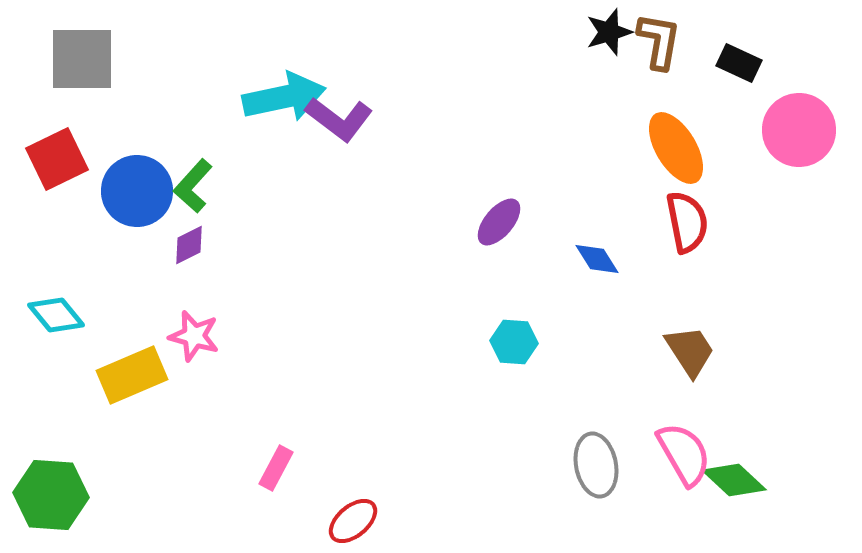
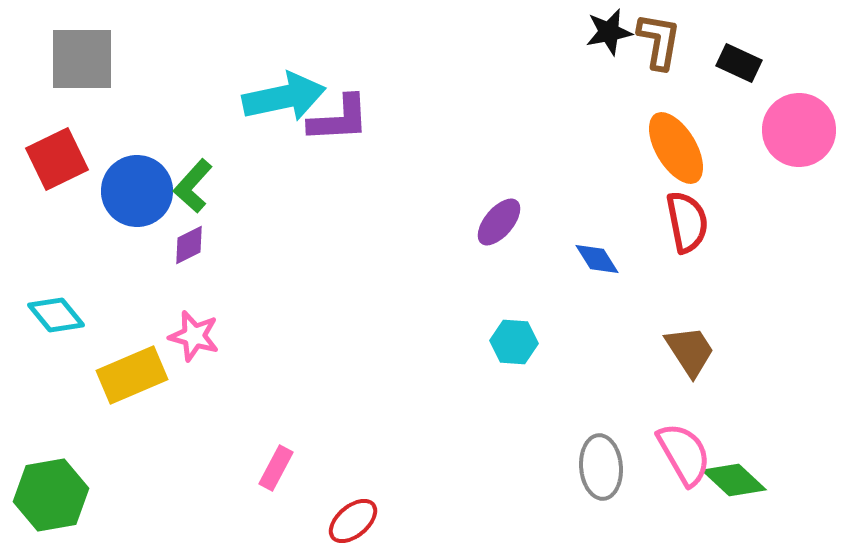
black star: rotated 6 degrees clockwise
purple L-shape: rotated 40 degrees counterclockwise
gray ellipse: moved 5 px right, 2 px down; rotated 6 degrees clockwise
green hexagon: rotated 14 degrees counterclockwise
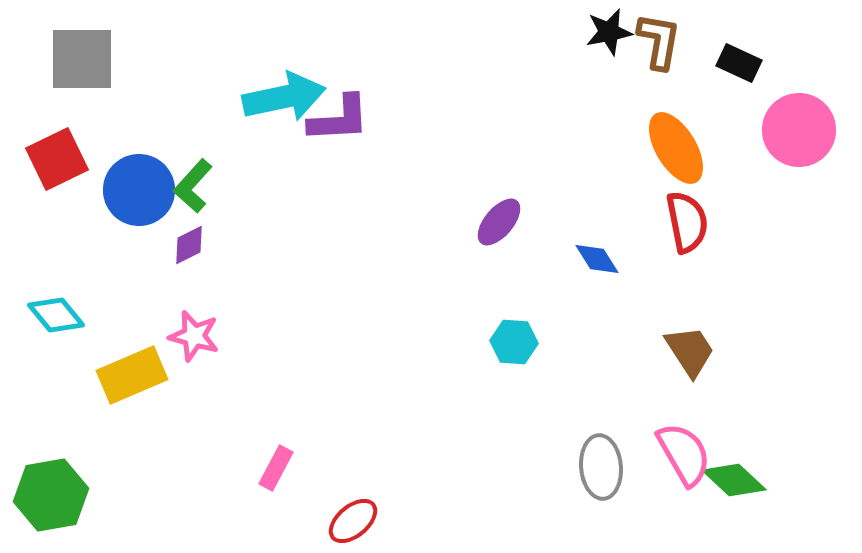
blue circle: moved 2 px right, 1 px up
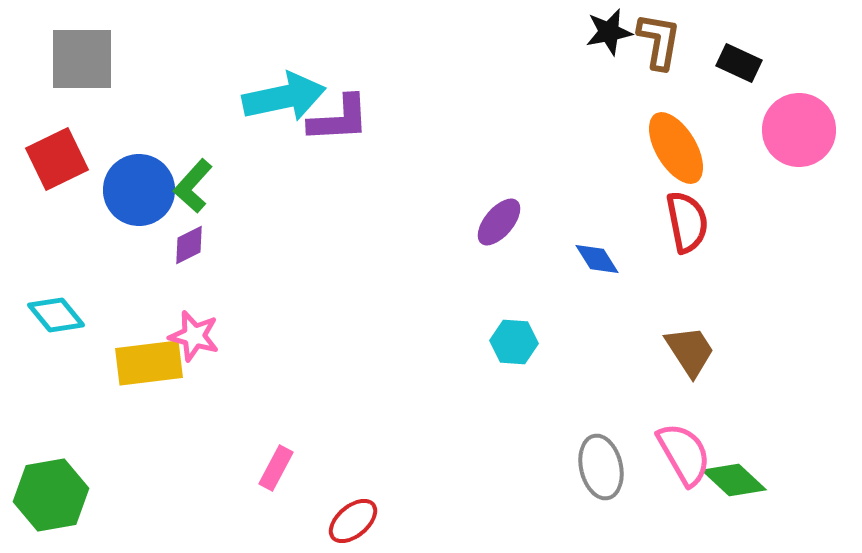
yellow rectangle: moved 17 px right, 12 px up; rotated 16 degrees clockwise
gray ellipse: rotated 8 degrees counterclockwise
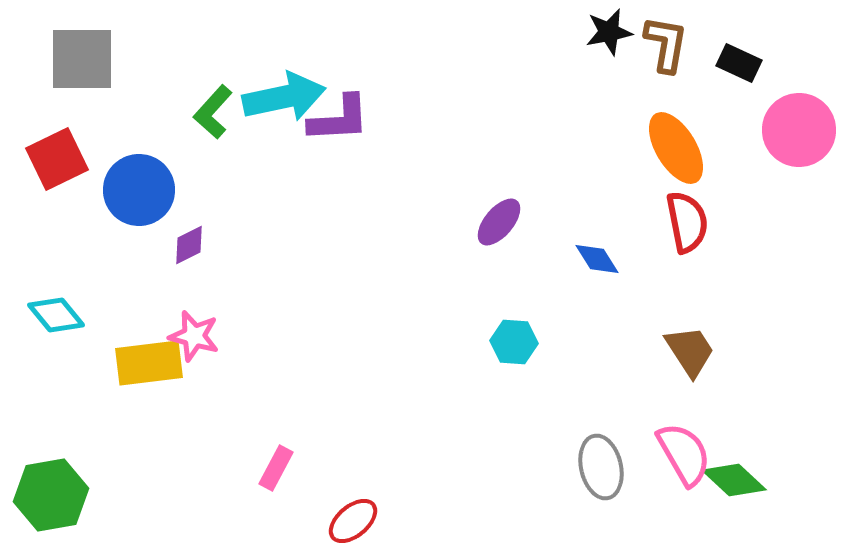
brown L-shape: moved 7 px right, 3 px down
green L-shape: moved 20 px right, 74 px up
